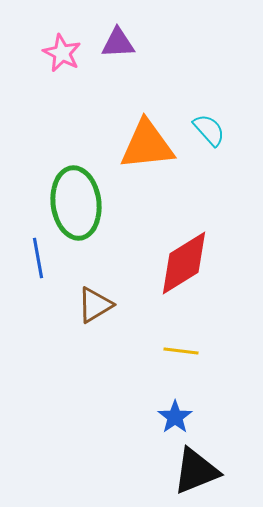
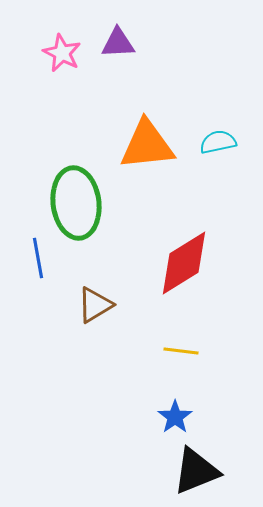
cyan semicircle: moved 9 px right, 12 px down; rotated 60 degrees counterclockwise
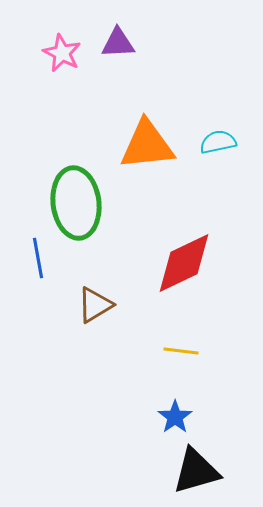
red diamond: rotated 6 degrees clockwise
black triangle: rotated 6 degrees clockwise
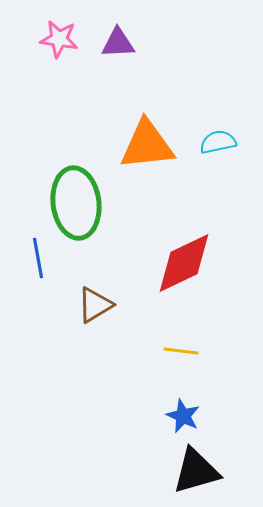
pink star: moved 3 px left, 14 px up; rotated 18 degrees counterclockwise
blue star: moved 8 px right, 1 px up; rotated 12 degrees counterclockwise
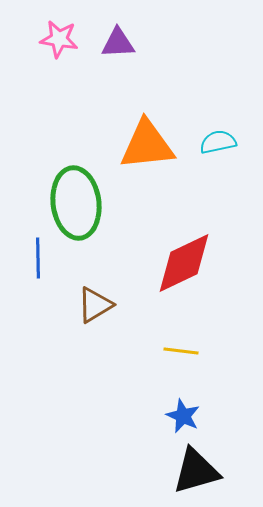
blue line: rotated 9 degrees clockwise
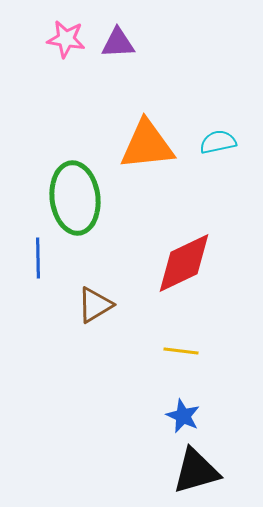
pink star: moved 7 px right
green ellipse: moved 1 px left, 5 px up
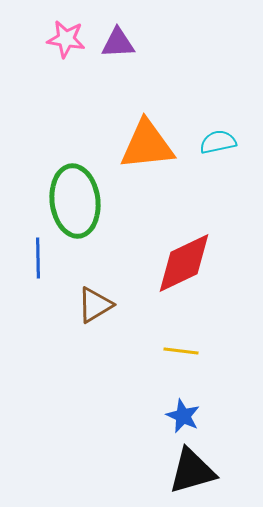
green ellipse: moved 3 px down
black triangle: moved 4 px left
